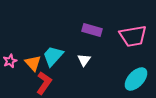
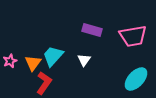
orange triangle: rotated 18 degrees clockwise
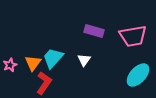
purple rectangle: moved 2 px right, 1 px down
cyan trapezoid: moved 2 px down
pink star: moved 4 px down
cyan ellipse: moved 2 px right, 4 px up
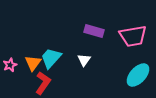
cyan trapezoid: moved 2 px left
red L-shape: moved 1 px left
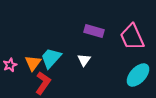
pink trapezoid: moved 1 px left, 1 px down; rotated 76 degrees clockwise
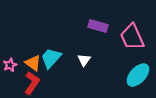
purple rectangle: moved 4 px right, 5 px up
orange triangle: rotated 30 degrees counterclockwise
red L-shape: moved 11 px left
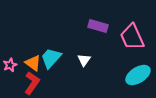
cyan ellipse: rotated 15 degrees clockwise
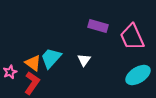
pink star: moved 7 px down
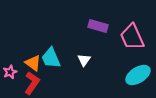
cyan trapezoid: rotated 65 degrees counterclockwise
